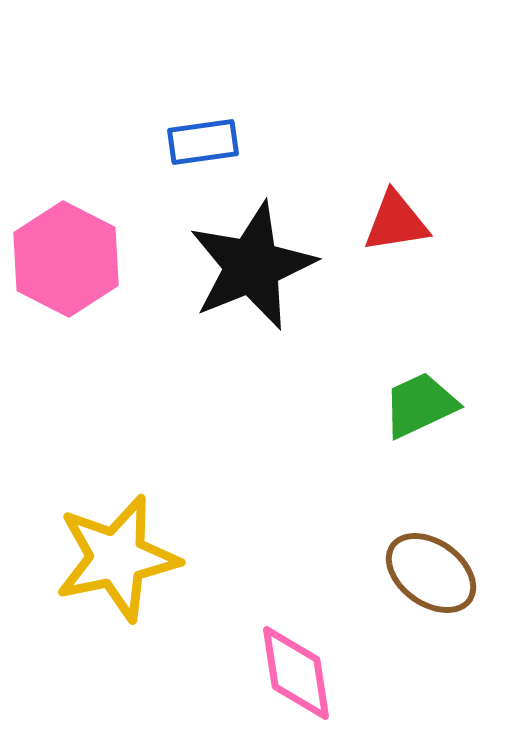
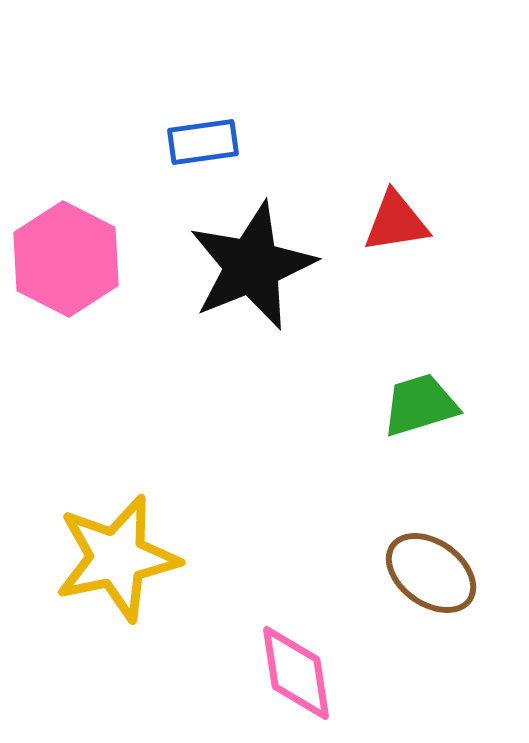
green trapezoid: rotated 8 degrees clockwise
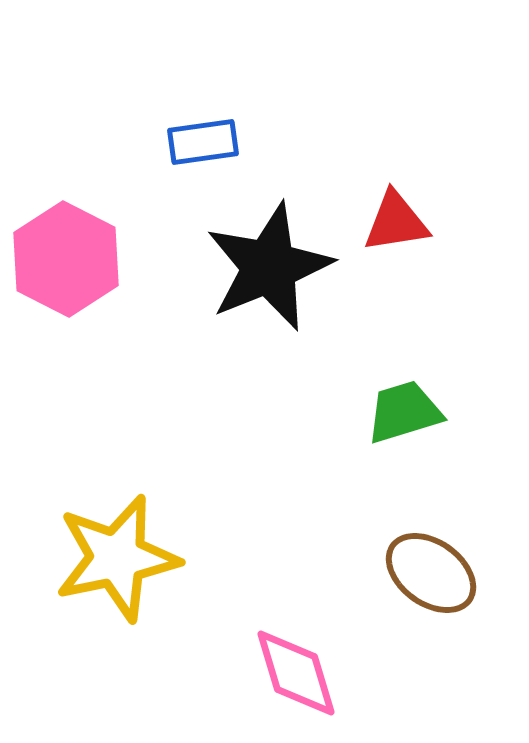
black star: moved 17 px right, 1 px down
green trapezoid: moved 16 px left, 7 px down
pink diamond: rotated 8 degrees counterclockwise
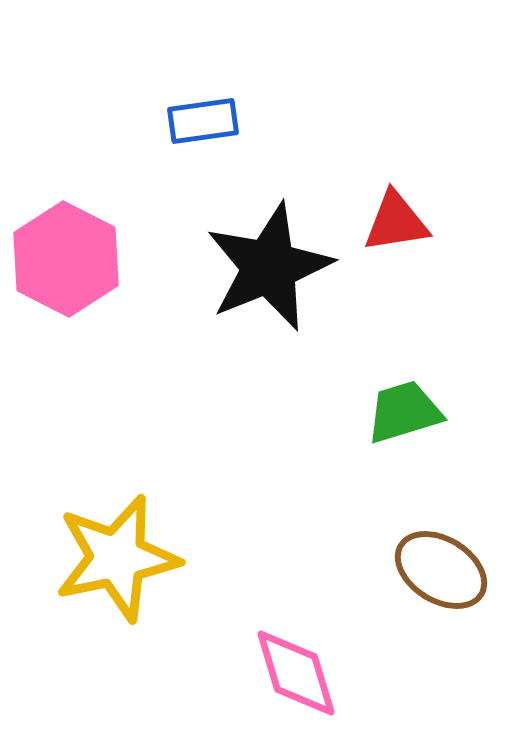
blue rectangle: moved 21 px up
brown ellipse: moved 10 px right, 3 px up; rotated 4 degrees counterclockwise
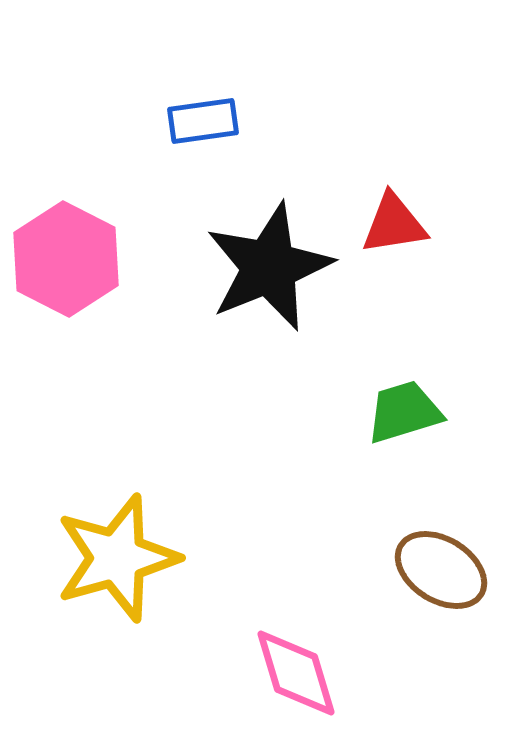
red triangle: moved 2 px left, 2 px down
yellow star: rotated 4 degrees counterclockwise
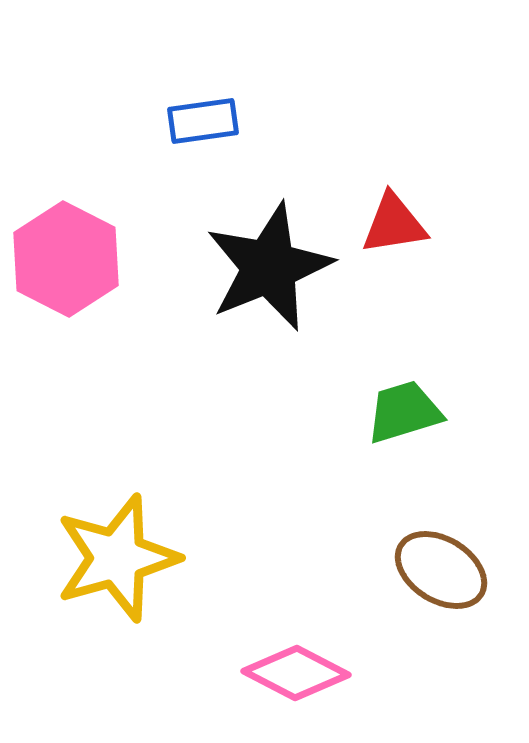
pink diamond: rotated 46 degrees counterclockwise
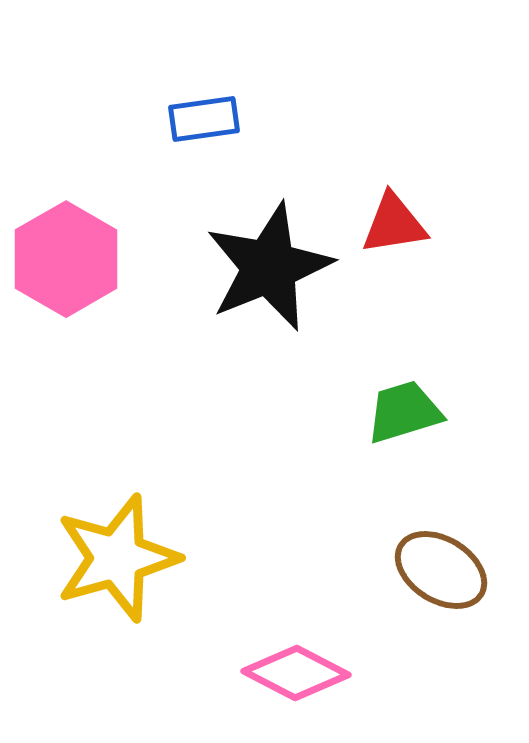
blue rectangle: moved 1 px right, 2 px up
pink hexagon: rotated 3 degrees clockwise
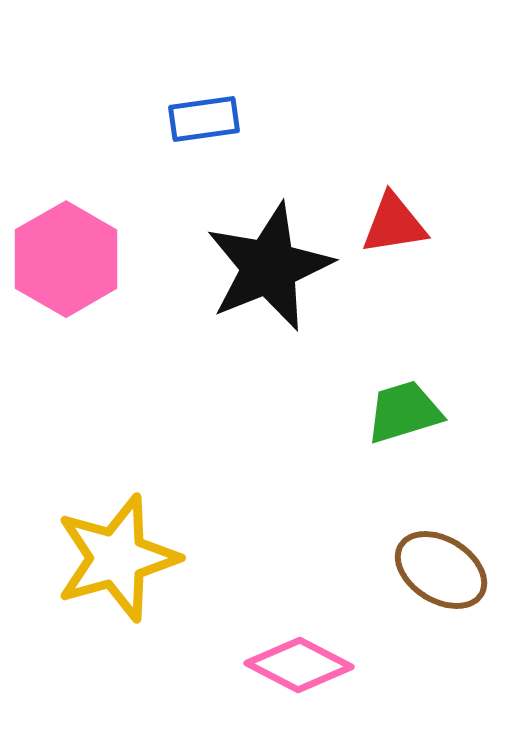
pink diamond: moved 3 px right, 8 px up
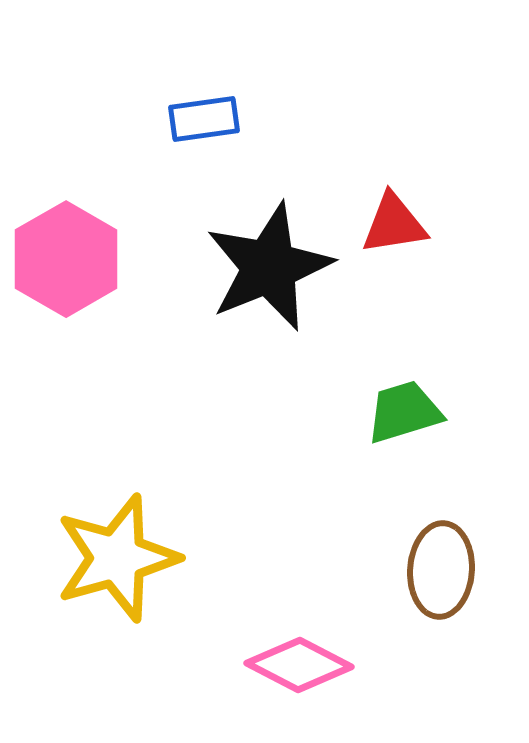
brown ellipse: rotated 62 degrees clockwise
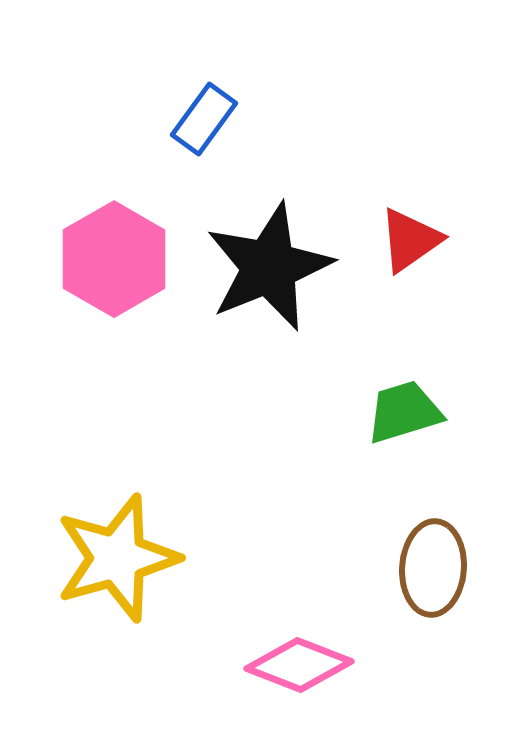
blue rectangle: rotated 46 degrees counterclockwise
red triangle: moved 16 px right, 16 px down; rotated 26 degrees counterclockwise
pink hexagon: moved 48 px right
brown ellipse: moved 8 px left, 2 px up
pink diamond: rotated 6 degrees counterclockwise
